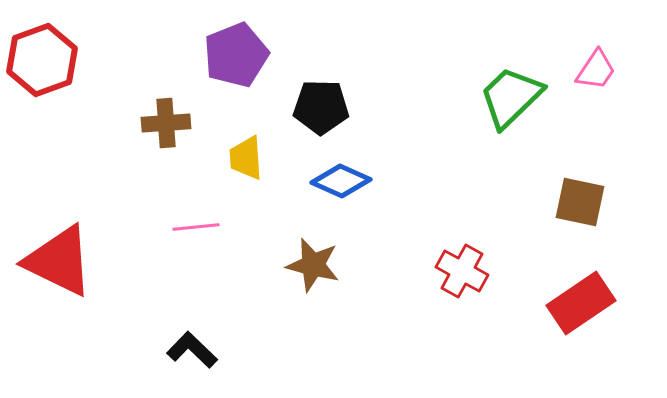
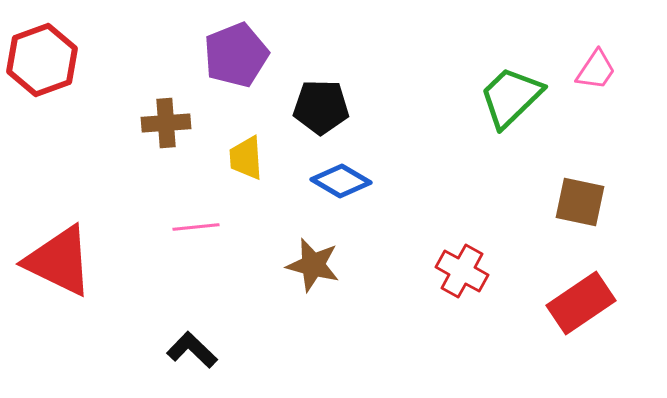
blue diamond: rotated 6 degrees clockwise
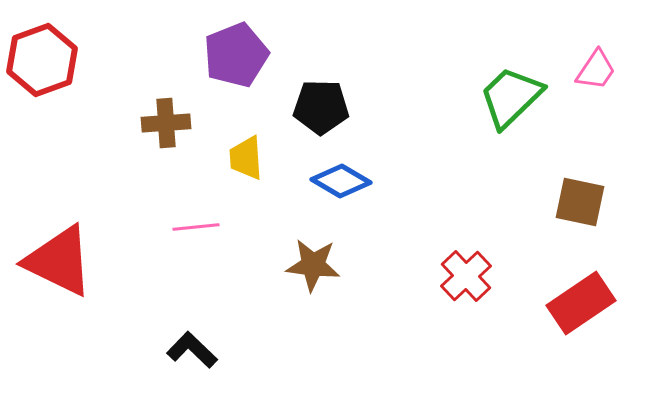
brown star: rotated 8 degrees counterclockwise
red cross: moved 4 px right, 5 px down; rotated 18 degrees clockwise
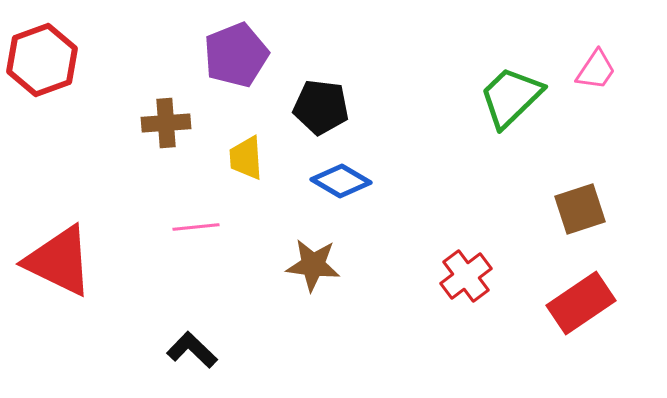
black pentagon: rotated 6 degrees clockwise
brown square: moved 7 px down; rotated 30 degrees counterclockwise
red cross: rotated 6 degrees clockwise
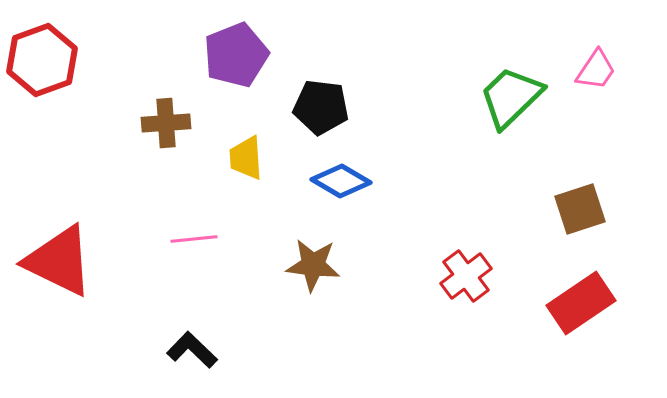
pink line: moved 2 px left, 12 px down
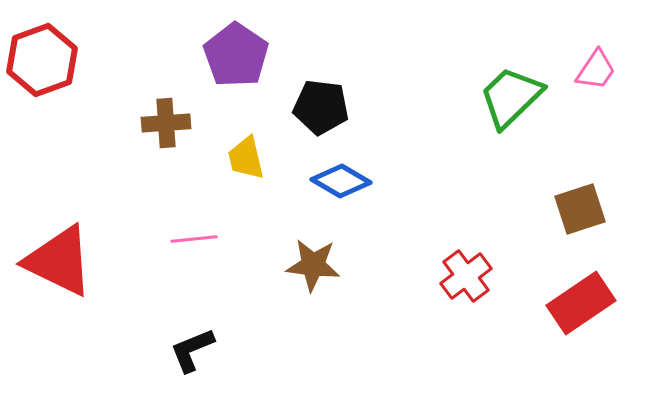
purple pentagon: rotated 16 degrees counterclockwise
yellow trapezoid: rotated 9 degrees counterclockwise
black L-shape: rotated 66 degrees counterclockwise
